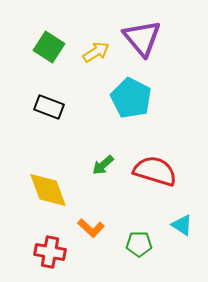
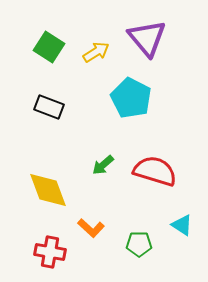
purple triangle: moved 5 px right
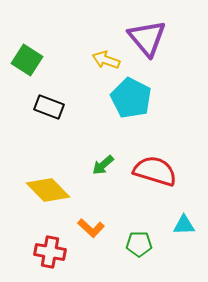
green square: moved 22 px left, 13 px down
yellow arrow: moved 10 px right, 8 px down; rotated 128 degrees counterclockwise
yellow diamond: rotated 24 degrees counterclockwise
cyan triangle: moved 2 px right; rotated 35 degrees counterclockwise
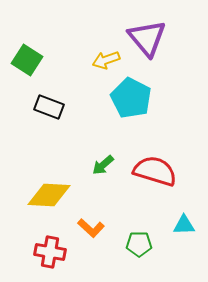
yellow arrow: rotated 40 degrees counterclockwise
yellow diamond: moved 1 px right, 5 px down; rotated 42 degrees counterclockwise
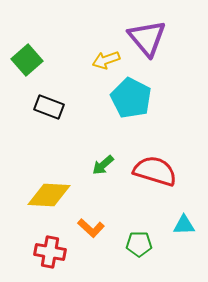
green square: rotated 16 degrees clockwise
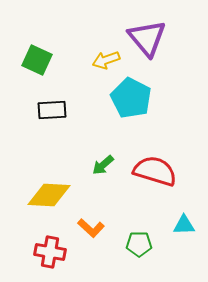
green square: moved 10 px right; rotated 24 degrees counterclockwise
black rectangle: moved 3 px right, 3 px down; rotated 24 degrees counterclockwise
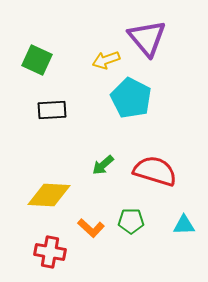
green pentagon: moved 8 px left, 23 px up
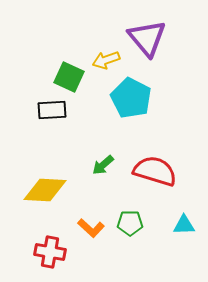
green square: moved 32 px right, 17 px down
yellow diamond: moved 4 px left, 5 px up
green pentagon: moved 1 px left, 2 px down
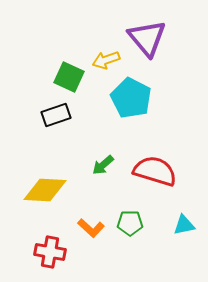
black rectangle: moved 4 px right, 5 px down; rotated 16 degrees counterclockwise
cyan triangle: rotated 10 degrees counterclockwise
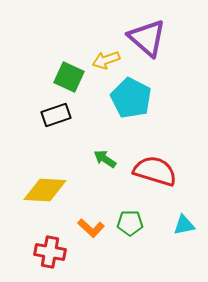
purple triangle: rotated 9 degrees counterclockwise
green arrow: moved 2 px right, 6 px up; rotated 75 degrees clockwise
